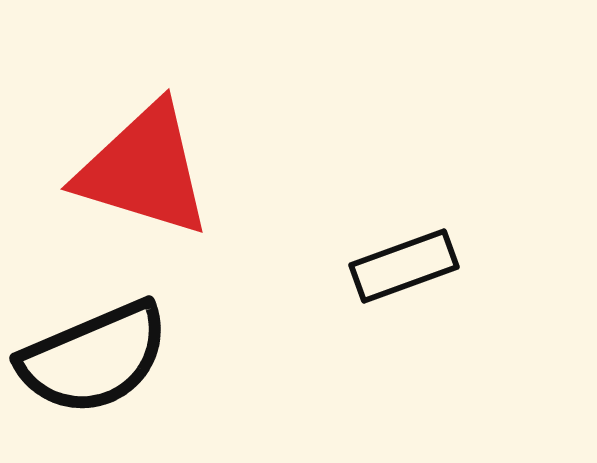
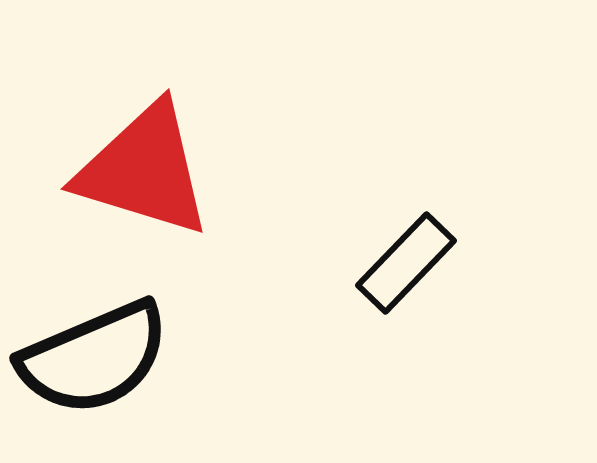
black rectangle: moved 2 px right, 3 px up; rotated 26 degrees counterclockwise
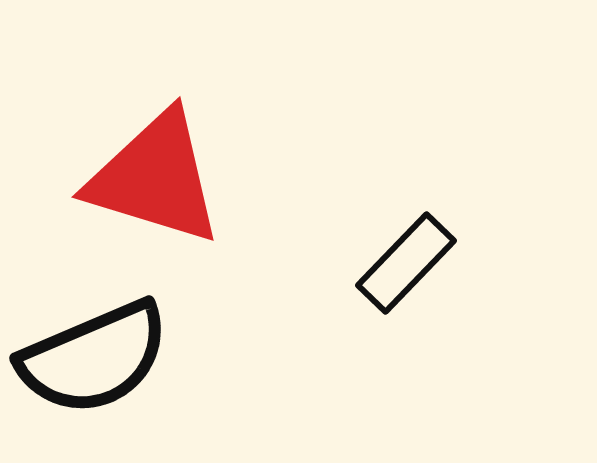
red triangle: moved 11 px right, 8 px down
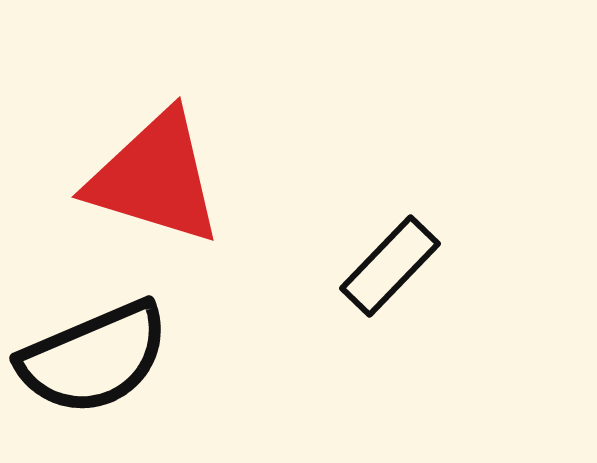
black rectangle: moved 16 px left, 3 px down
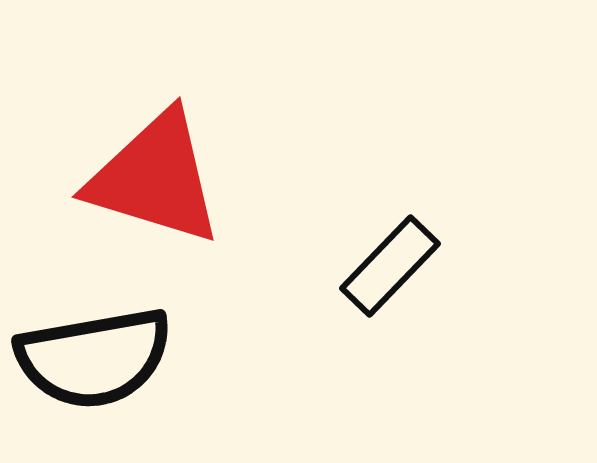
black semicircle: rotated 13 degrees clockwise
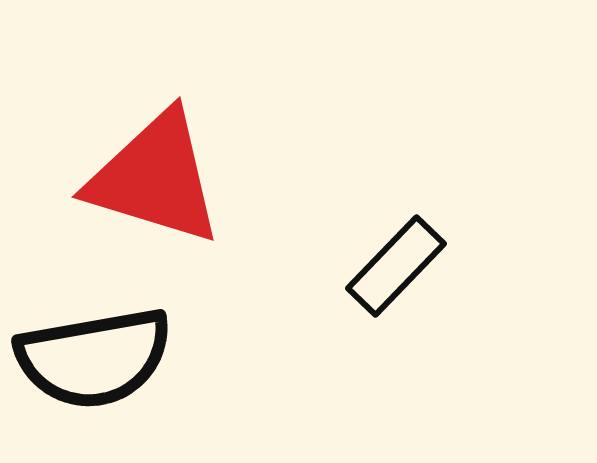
black rectangle: moved 6 px right
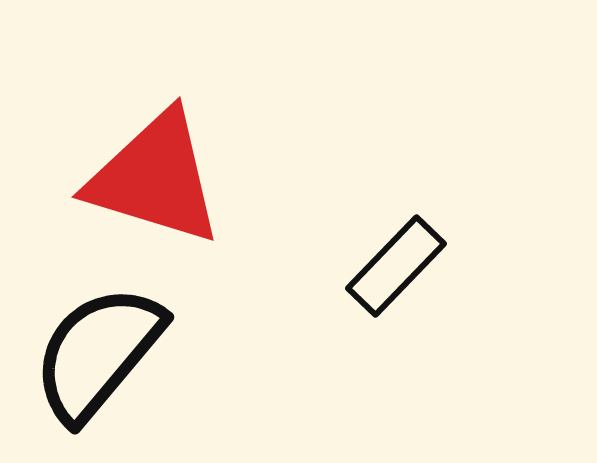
black semicircle: moved 4 px right, 5 px up; rotated 140 degrees clockwise
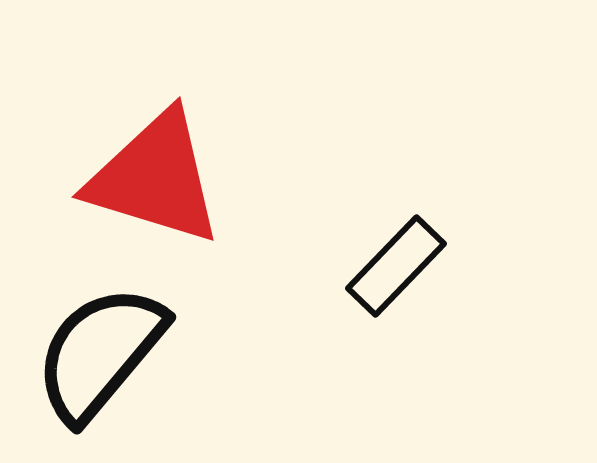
black semicircle: moved 2 px right
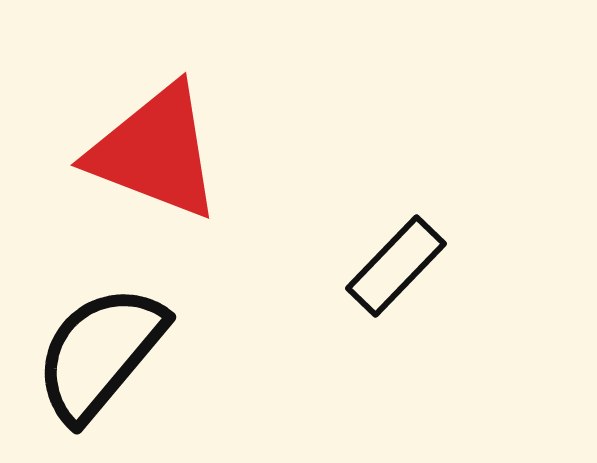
red triangle: moved 26 px up; rotated 4 degrees clockwise
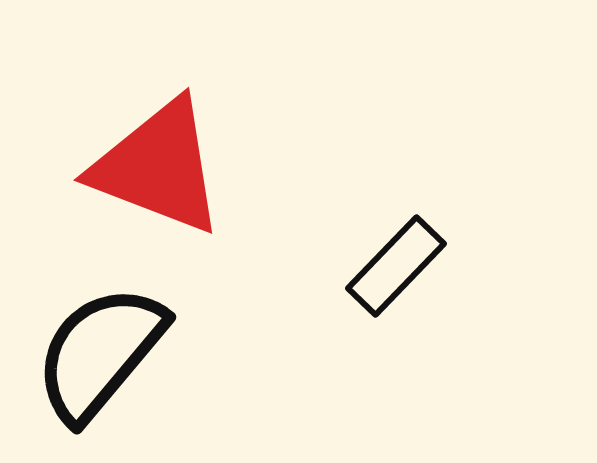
red triangle: moved 3 px right, 15 px down
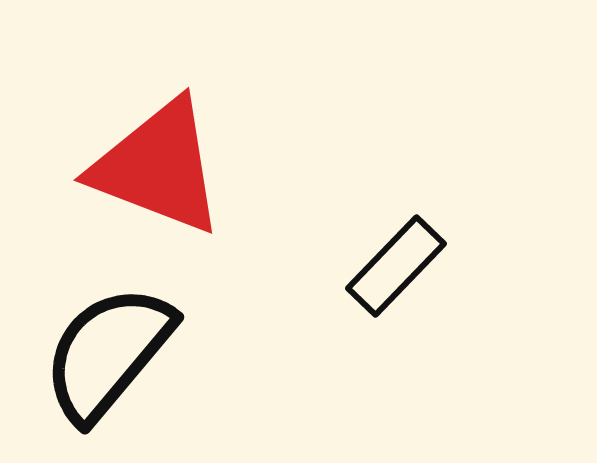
black semicircle: moved 8 px right
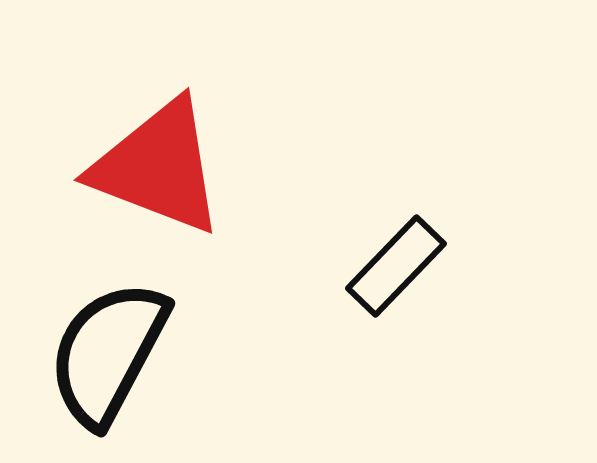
black semicircle: rotated 12 degrees counterclockwise
